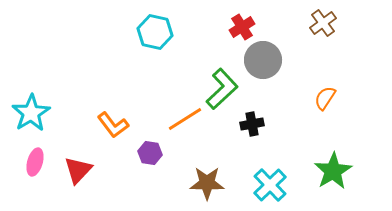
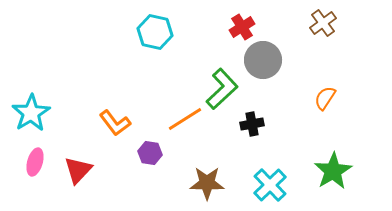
orange L-shape: moved 2 px right, 2 px up
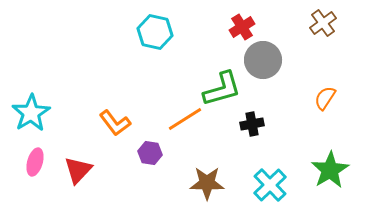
green L-shape: rotated 27 degrees clockwise
green star: moved 3 px left, 1 px up
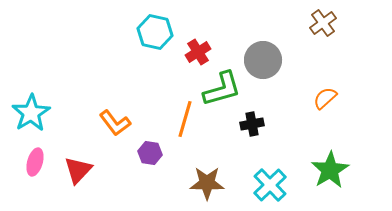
red cross: moved 44 px left, 25 px down
orange semicircle: rotated 15 degrees clockwise
orange line: rotated 42 degrees counterclockwise
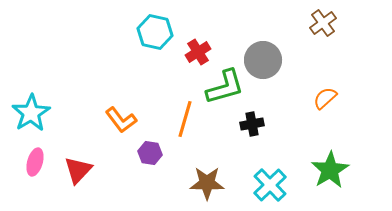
green L-shape: moved 3 px right, 2 px up
orange L-shape: moved 6 px right, 3 px up
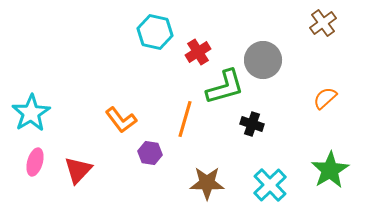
black cross: rotated 30 degrees clockwise
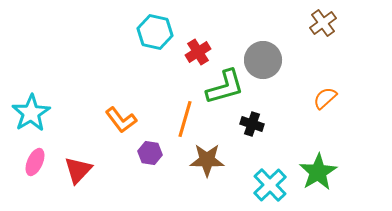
pink ellipse: rotated 8 degrees clockwise
green star: moved 12 px left, 2 px down
brown star: moved 23 px up
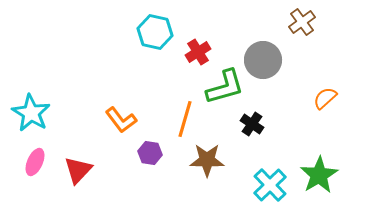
brown cross: moved 21 px left, 1 px up
cyan star: rotated 9 degrees counterclockwise
black cross: rotated 15 degrees clockwise
green star: moved 1 px right, 3 px down
